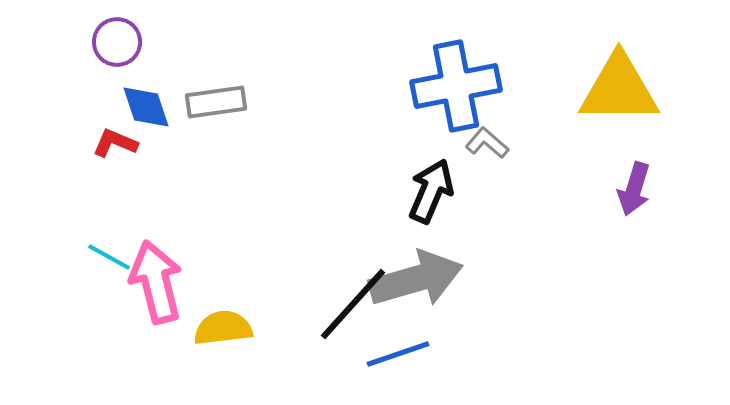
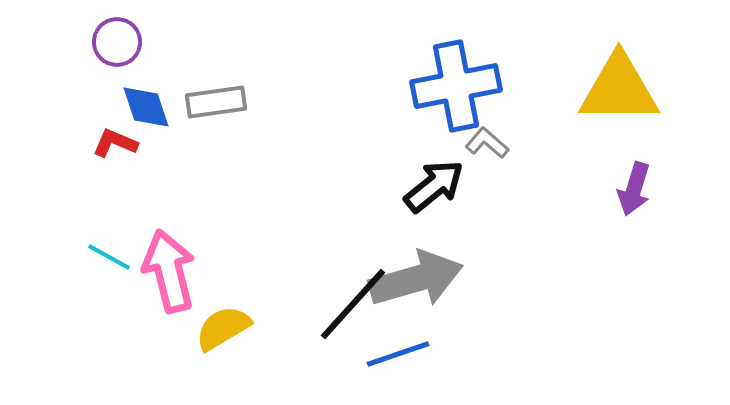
black arrow: moved 3 px right, 5 px up; rotated 28 degrees clockwise
pink arrow: moved 13 px right, 11 px up
yellow semicircle: rotated 24 degrees counterclockwise
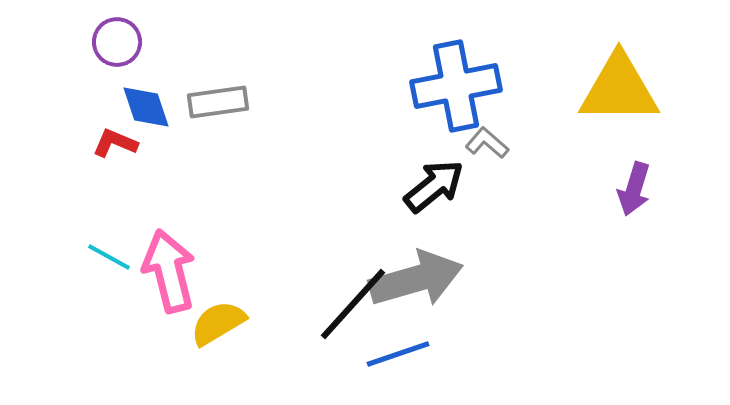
gray rectangle: moved 2 px right
yellow semicircle: moved 5 px left, 5 px up
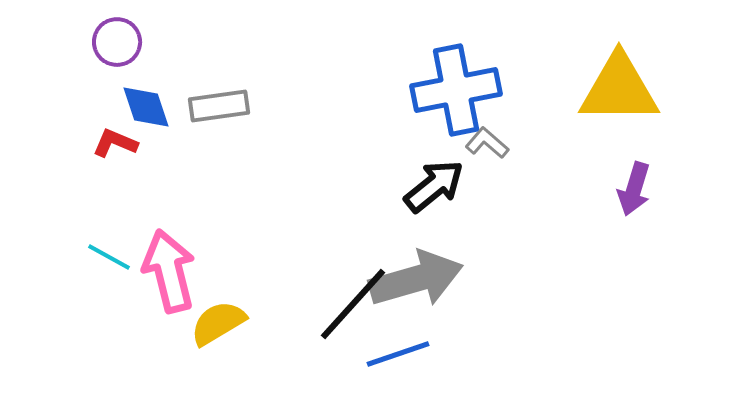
blue cross: moved 4 px down
gray rectangle: moved 1 px right, 4 px down
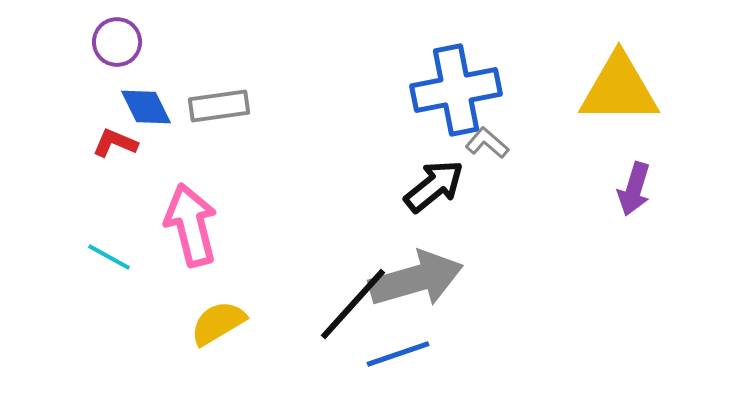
blue diamond: rotated 8 degrees counterclockwise
pink arrow: moved 22 px right, 46 px up
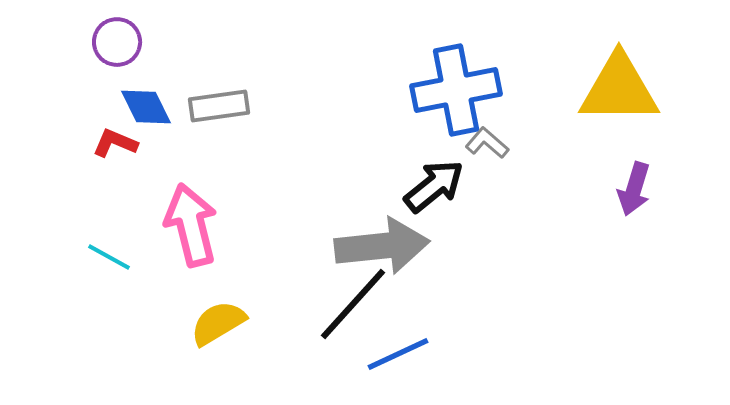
gray arrow: moved 34 px left, 33 px up; rotated 10 degrees clockwise
blue line: rotated 6 degrees counterclockwise
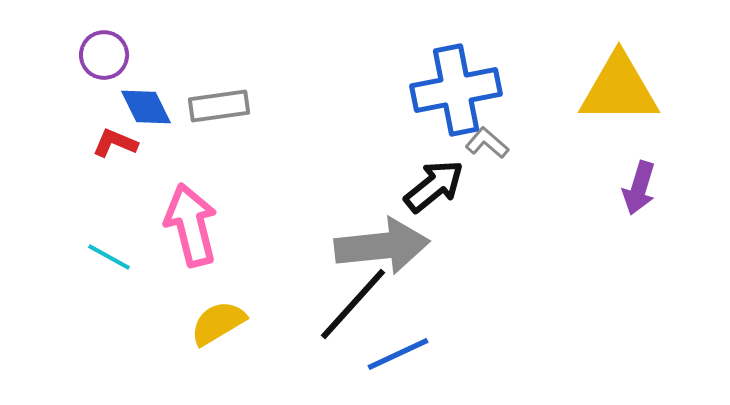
purple circle: moved 13 px left, 13 px down
purple arrow: moved 5 px right, 1 px up
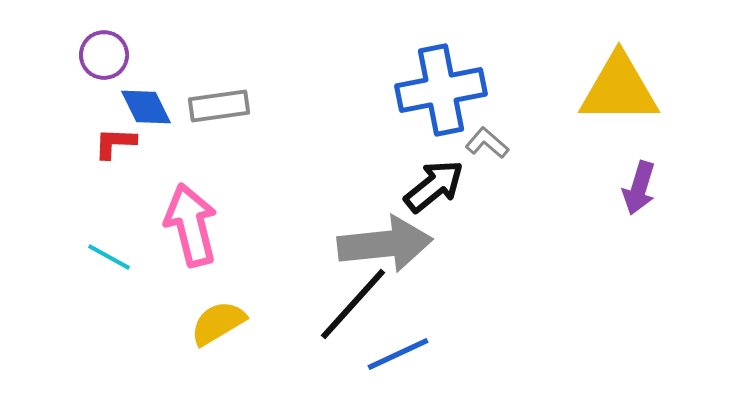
blue cross: moved 15 px left
red L-shape: rotated 21 degrees counterclockwise
gray arrow: moved 3 px right, 2 px up
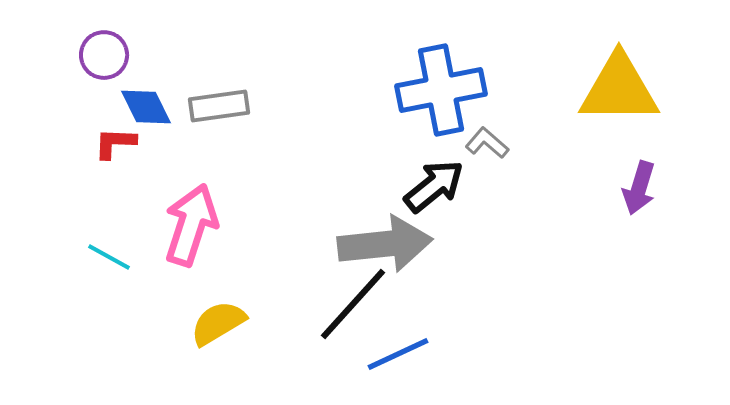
pink arrow: rotated 32 degrees clockwise
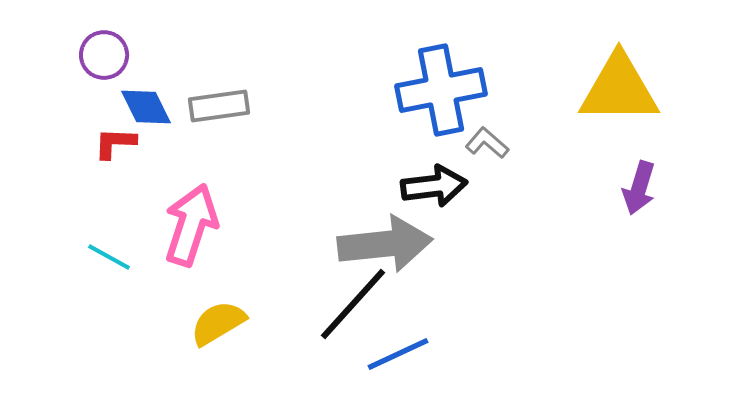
black arrow: rotated 32 degrees clockwise
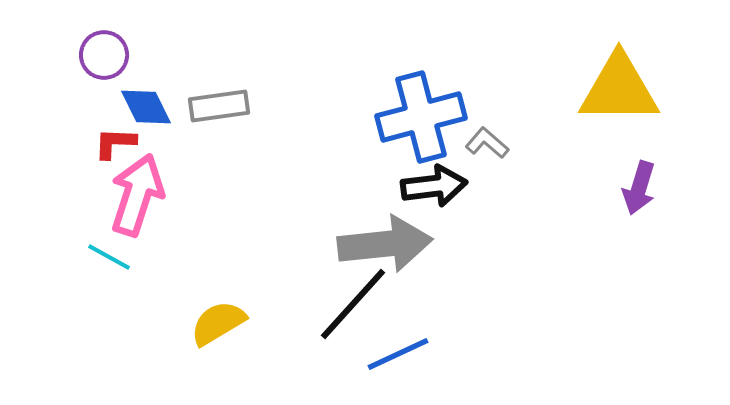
blue cross: moved 20 px left, 27 px down; rotated 4 degrees counterclockwise
pink arrow: moved 54 px left, 30 px up
